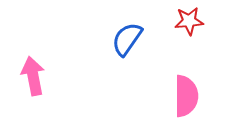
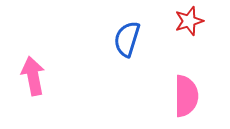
red star: rotated 12 degrees counterclockwise
blue semicircle: rotated 18 degrees counterclockwise
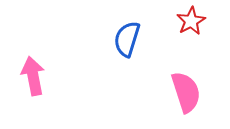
red star: moved 2 px right; rotated 12 degrees counterclockwise
pink semicircle: moved 4 px up; rotated 18 degrees counterclockwise
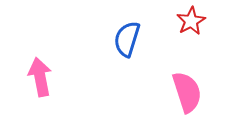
pink arrow: moved 7 px right, 1 px down
pink semicircle: moved 1 px right
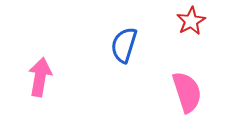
blue semicircle: moved 3 px left, 6 px down
pink arrow: rotated 21 degrees clockwise
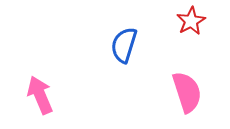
pink arrow: moved 18 px down; rotated 33 degrees counterclockwise
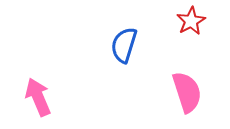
pink arrow: moved 2 px left, 2 px down
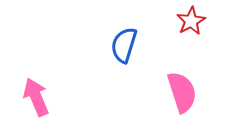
pink semicircle: moved 5 px left
pink arrow: moved 2 px left
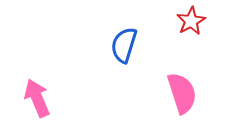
pink semicircle: moved 1 px down
pink arrow: moved 1 px right, 1 px down
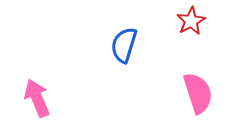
pink semicircle: moved 16 px right
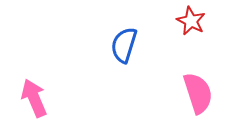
red star: rotated 16 degrees counterclockwise
pink arrow: moved 3 px left
